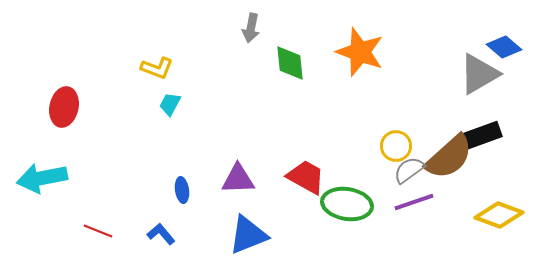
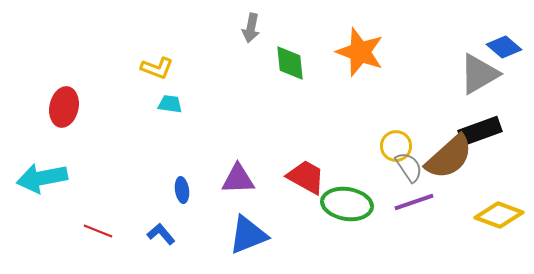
cyan trapezoid: rotated 70 degrees clockwise
black rectangle: moved 5 px up
gray semicircle: moved 3 px up; rotated 92 degrees clockwise
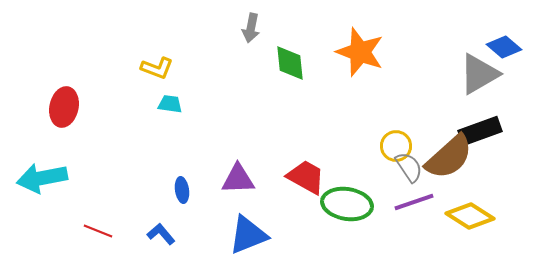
yellow diamond: moved 29 px left, 1 px down; rotated 12 degrees clockwise
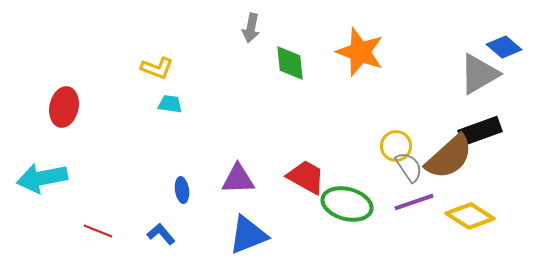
green ellipse: rotated 6 degrees clockwise
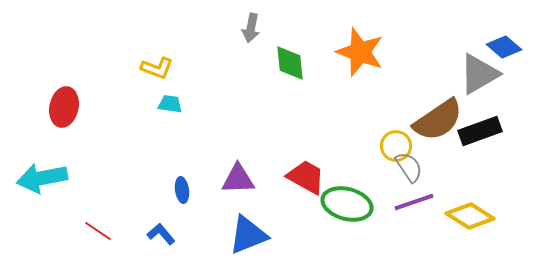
brown semicircle: moved 11 px left, 37 px up; rotated 8 degrees clockwise
red line: rotated 12 degrees clockwise
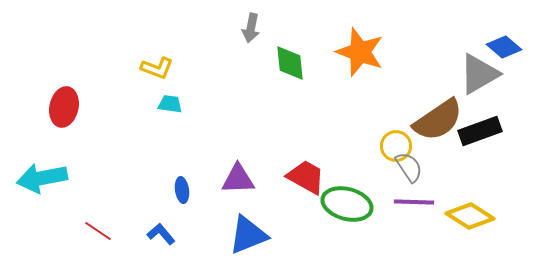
purple line: rotated 21 degrees clockwise
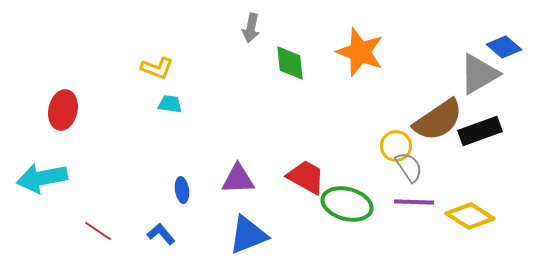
red ellipse: moved 1 px left, 3 px down
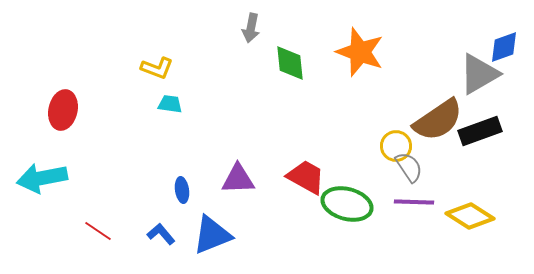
blue diamond: rotated 60 degrees counterclockwise
blue triangle: moved 36 px left
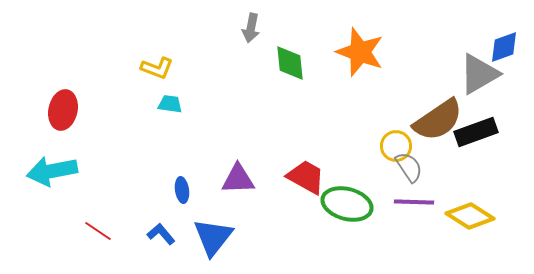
black rectangle: moved 4 px left, 1 px down
cyan arrow: moved 10 px right, 7 px up
blue triangle: moved 1 px right, 2 px down; rotated 30 degrees counterclockwise
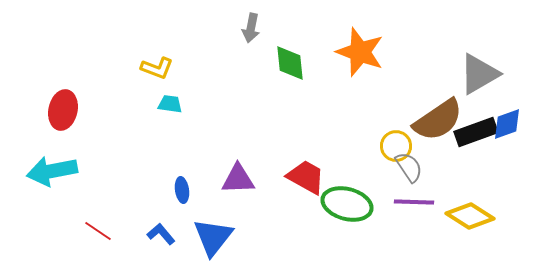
blue diamond: moved 3 px right, 77 px down
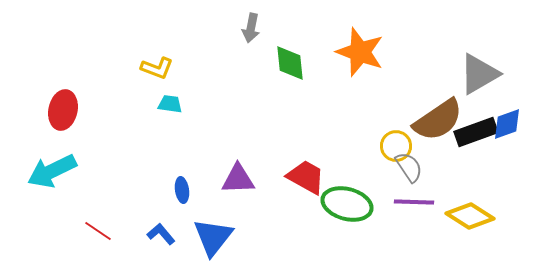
cyan arrow: rotated 15 degrees counterclockwise
